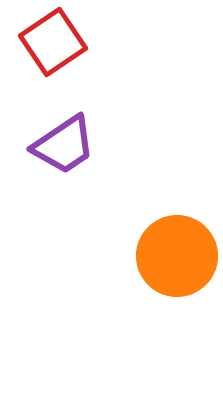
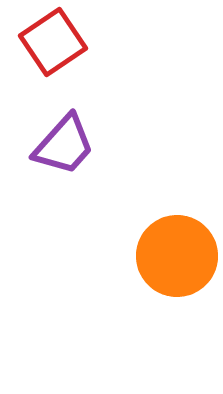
purple trapezoid: rotated 14 degrees counterclockwise
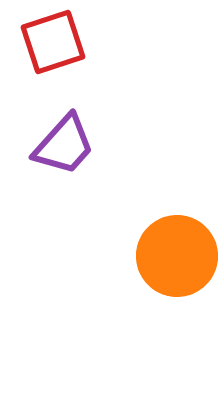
red square: rotated 16 degrees clockwise
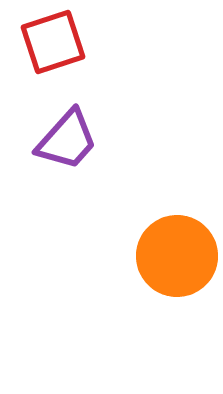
purple trapezoid: moved 3 px right, 5 px up
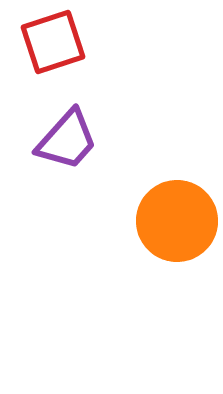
orange circle: moved 35 px up
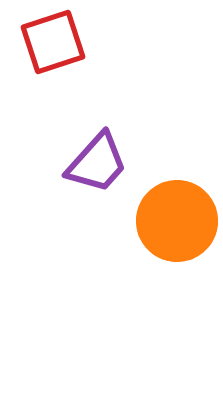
purple trapezoid: moved 30 px right, 23 px down
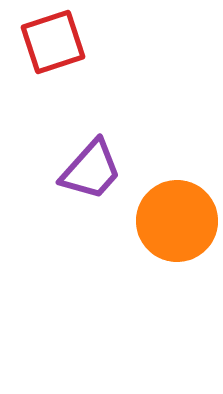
purple trapezoid: moved 6 px left, 7 px down
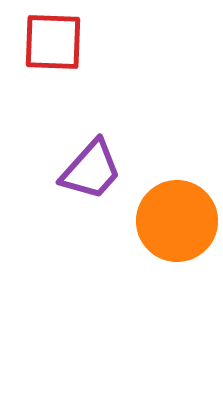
red square: rotated 20 degrees clockwise
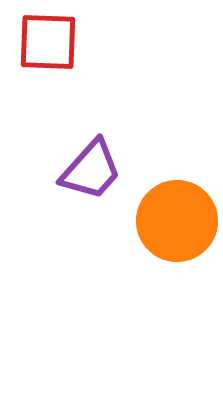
red square: moved 5 px left
